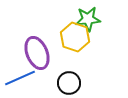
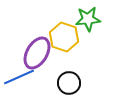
yellow hexagon: moved 11 px left
purple ellipse: rotated 52 degrees clockwise
blue line: moved 1 px left, 1 px up
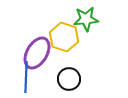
green star: moved 2 px left
blue line: moved 7 px right; rotated 64 degrees counterclockwise
black circle: moved 4 px up
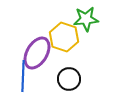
blue line: moved 3 px left, 1 px up
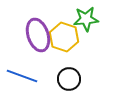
purple ellipse: moved 1 px right, 18 px up; rotated 48 degrees counterclockwise
blue line: moved 1 px left; rotated 72 degrees counterclockwise
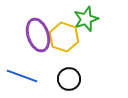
green star: rotated 15 degrees counterclockwise
